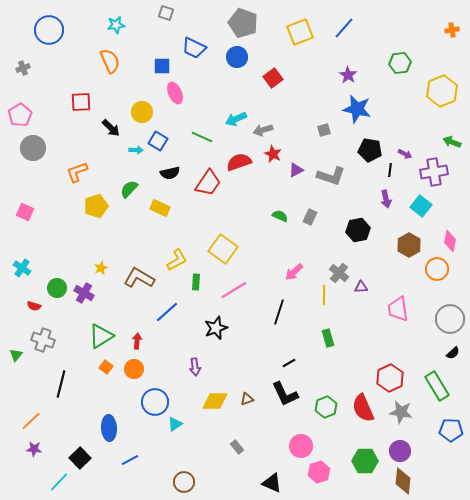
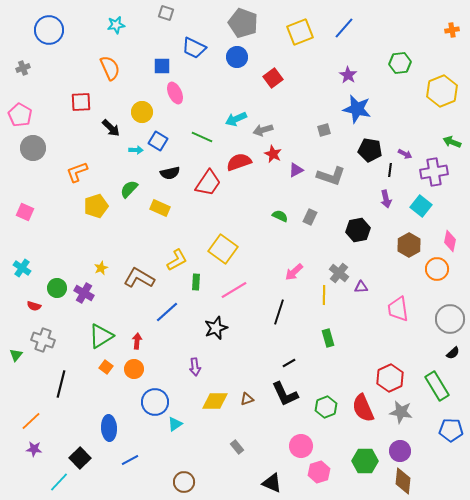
orange semicircle at (110, 61): moved 7 px down
pink pentagon at (20, 115): rotated 10 degrees counterclockwise
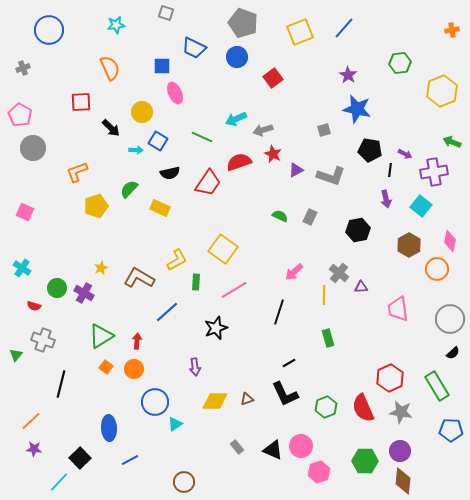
black triangle at (272, 483): moved 1 px right, 33 px up
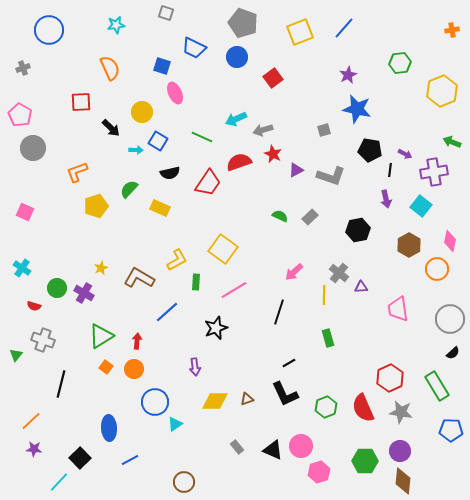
blue square at (162, 66): rotated 18 degrees clockwise
purple star at (348, 75): rotated 12 degrees clockwise
gray rectangle at (310, 217): rotated 21 degrees clockwise
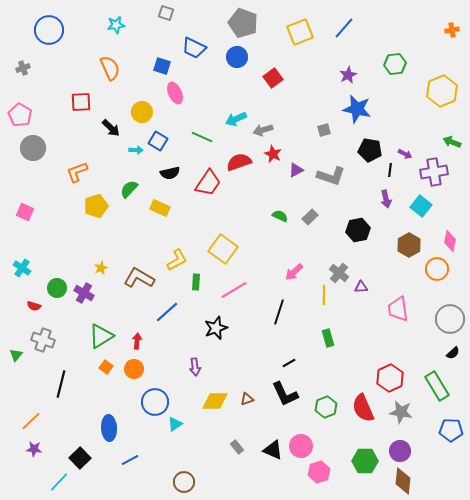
green hexagon at (400, 63): moved 5 px left, 1 px down
